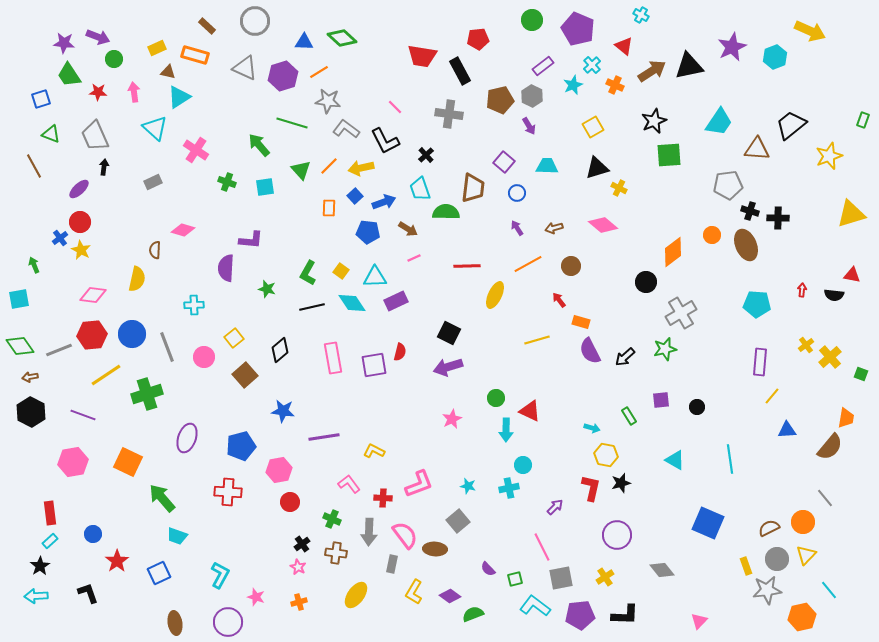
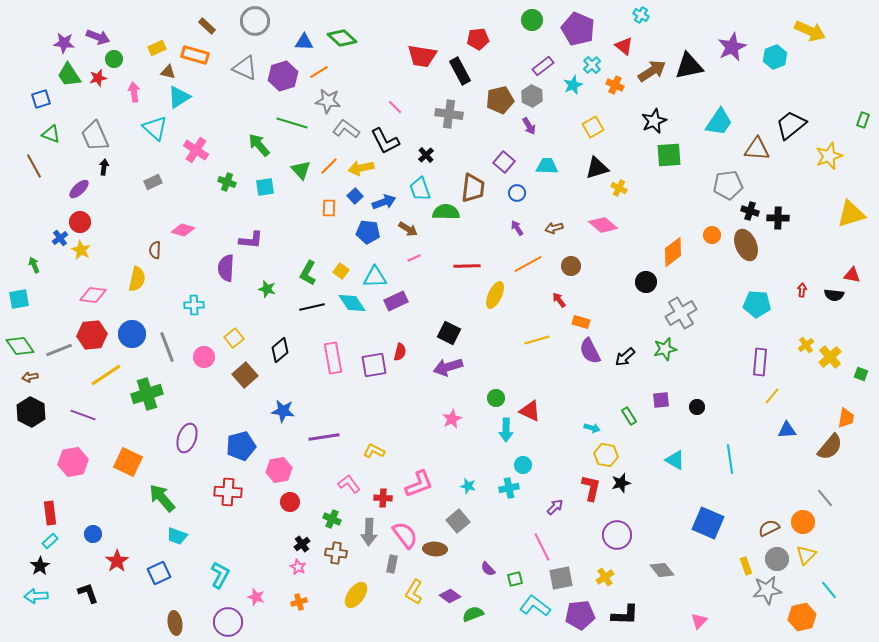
red star at (98, 92): moved 14 px up; rotated 18 degrees counterclockwise
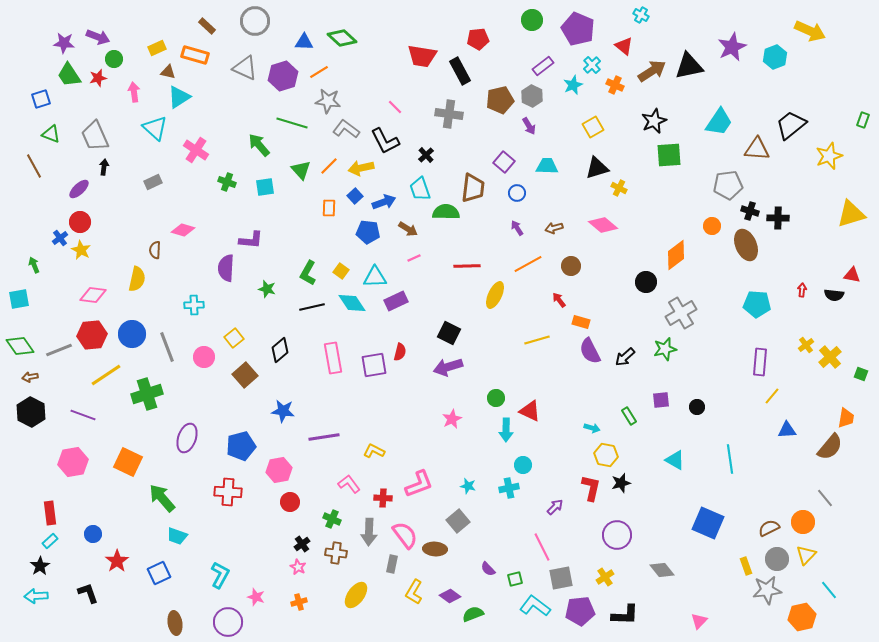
orange circle at (712, 235): moved 9 px up
orange diamond at (673, 252): moved 3 px right, 3 px down
purple pentagon at (580, 615): moved 4 px up
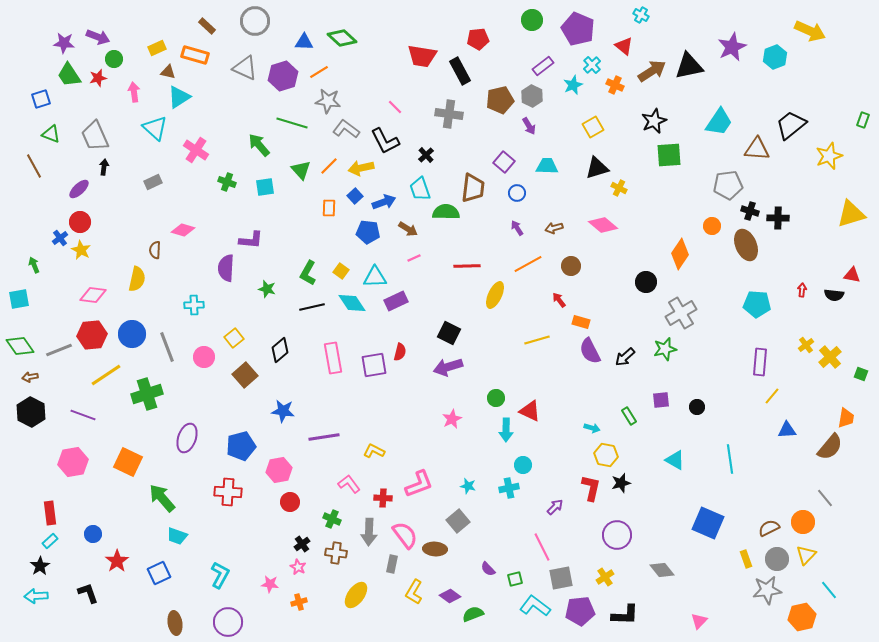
orange diamond at (676, 255): moved 4 px right, 1 px up; rotated 20 degrees counterclockwise
yellow rectangle at (746, 566): moved 7 px up
pink star at (256, 597): moved 14 px right, 13 px up; rotated 12 degrees counterclockwise
